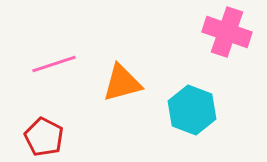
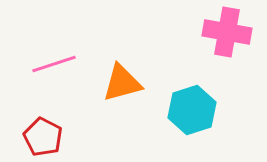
pink cross: rotated 9 degrees counterclockwise
cyan hexagon: rotated 21 degrees clockwise
red pentagon: moved 1 px left
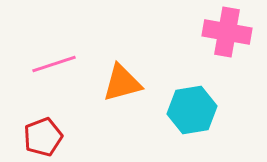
cyan hexagon: rotated 9 degrees clockwise
red pentagon: rotated 24 degrees clockwise
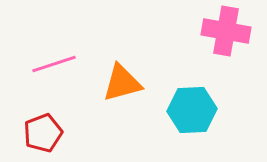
pink cross: moved 1 px left, 1 px up
cyan hexagon: rotated 6 degrees clockwise
red pentagon: moved 4 px up
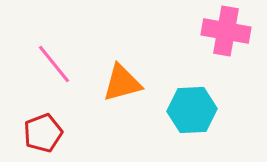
pink line: rotated 69 degrees clockwise
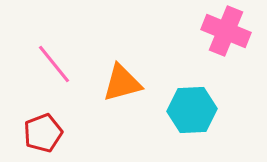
pink cross: rotated 12 degrees clockwise
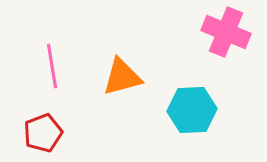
pink cross: moved 1 px down
pink line: moved 2 px left, 2 px down; rotated 30 degrees clockwise
orange triangle: moved 6 px up
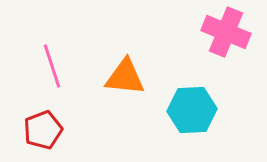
pink line: rotated 9 degrees counterclockwise
orange triangle: moved 3 px right; rotated 21 degrees clockwise
red pentagon: moved 3 px up
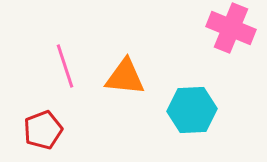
pink cross: moved 5 px right, 4 px up
pink line: moved 13 px right
